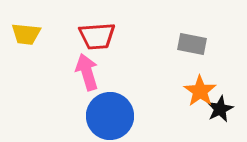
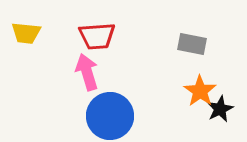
yellow trapezoid: moved 1 px up
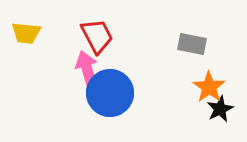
red trapezoid: rotated 114 degrees counterclockwise
pink arrow: moved 3 px up
orange star: moved 9 px right, 4 px up
blue circle: moved 23 px up
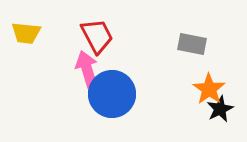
orange star: moved 2 px down
blue circle: moved 2 px right, 1 px down
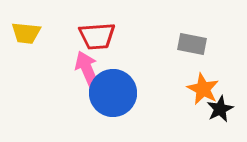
red trapezoid: rotated 114 degrees clockwise
pink arrow: rotated 6 degrees counterclockwise
orange star: moved 6 px left; rotated 8 degrees counterclockwise
blue circle: moved 1 px right, 1 px up
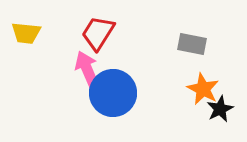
red trapezoid: moved 1 px right, 3 px up; rotated 126 degrees clockwise
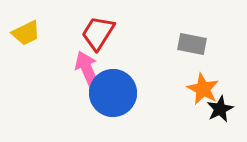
yellow trapezoid: rotated 32 degrees counterclockwise
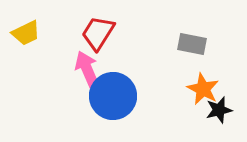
blue circle: moved 3 px down
black star: moved 1 px left, 1 px down; rotated 12 degrees clockwise
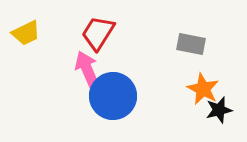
gray rectangle: moved 1 px left
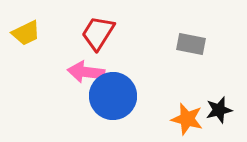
pink arrow: moved 1 px left, 3 px down; rotated 60 degrees counterclockwise
orange star: moved 16 px left, 30 px down; rotated 12 degrees counterclockwise
